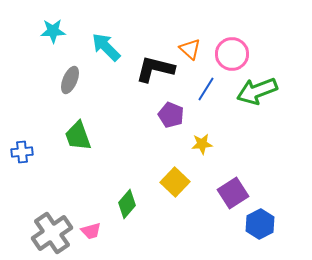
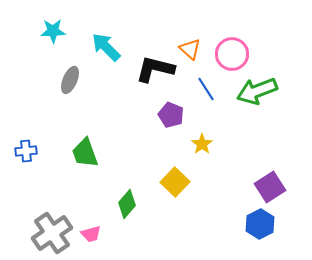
blue line: rotated 65 degrees counterclockwise
green trapezoid: moved 7 px right, 17 px down
yellow star: rotated 30 degrees counterclockwise
blue cross: moved 4 px right, 1 px up
purple square: moved 37 px right, 6 px up
pink trapezoid: moved 3 px down
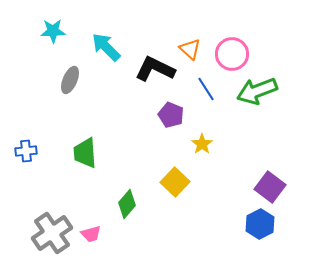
black L-shape: rotated 12 degrees clockwise
green trapezoid: rotated 16 degrees clockwise
purple square: rotated 20 degrees counterclockwise
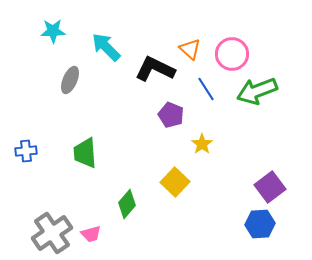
purple square: rotated 16 degrees clockwise
blue hexagon: rotated 24 degrees clockwise
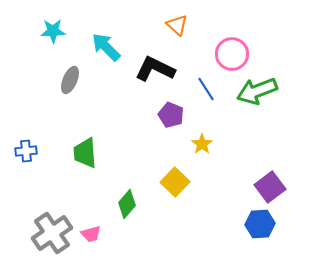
orange triangle: moved 13 px left, 24 px up
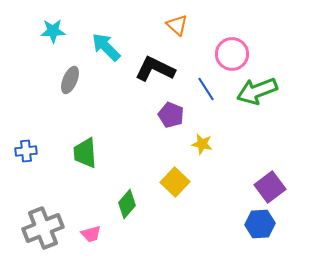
yellow star: rotated 25 degrees counterclockwise
gray cross: moved 9 px left, 5 px up; rotated 12 degrees clockwise
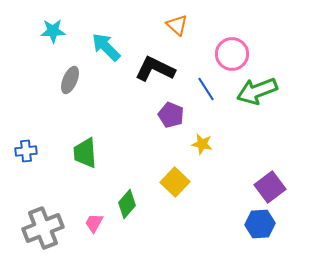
pink trapezoid: moved 3 px right, 11 px up; rotated 135 degrees clockwise
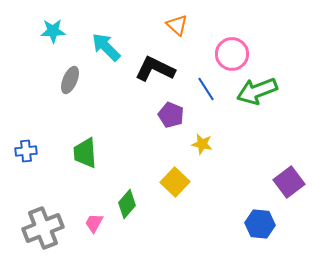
purple square: moved 19 px right, 5 px up
blue hexagon: rotated 8 degrees clockwise
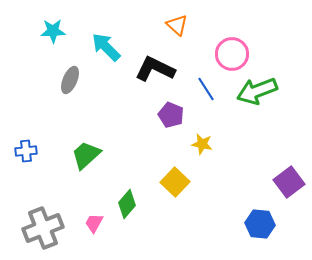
green trapezoid: moved 1 px right, 2 px down; rotated 52 degrees clockwise
